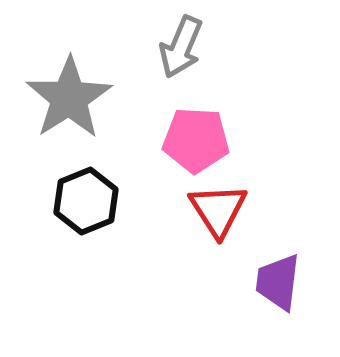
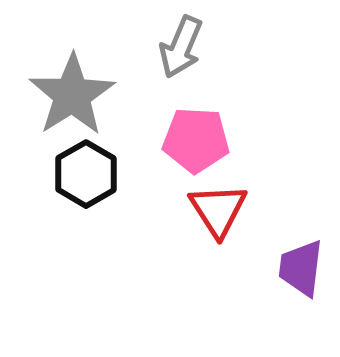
gray star: moved 3 px right, 3 px up
black hexagon: moved 27 px up; rotated 8 degrees counterclockwise
purple trapezoid: moved 23 px right, 14 px up
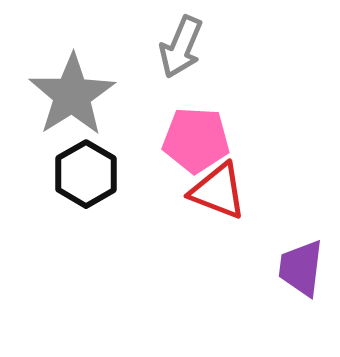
red triangle: moved 19 px up; rotated 36 degrees counterclockwise
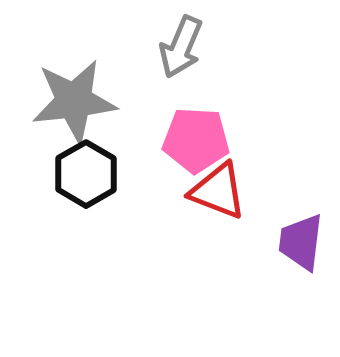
gray star: moved 2 px right, 6 px down; rotated 26 degrees clockwise
purple trapezoid: moved 26 px up
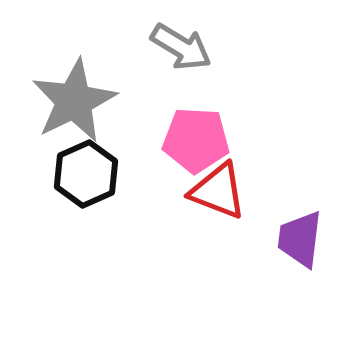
gray arrow: rotated 82 degrees counterclockwise
gray star: rotated 20 degrees counterclockwise
black hexagon: rotated 6 degrees clockwise
purple trapezoid: moved 1 px left, 3 px up
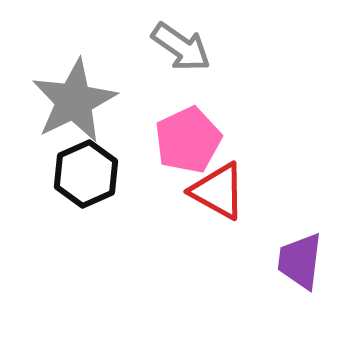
gray arrow: rotated 4 degrees clockwise
pink pentagon: moved 8 px left; rotated 28 degrees counterclockwise
red triangle: rotated 8 degrees clockwise
purple trapezoid: moved 22 px down
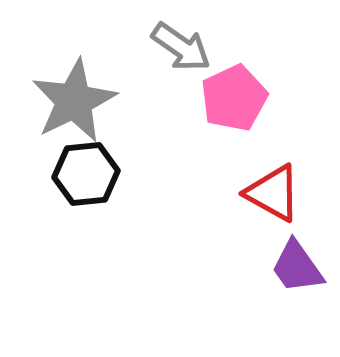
pink pentagon: moved 46 px right, 42 px up
black hexagon: rotated 18 degrees clockwise
red triangle: moved 55 px right, 2 px down
purple trapezoid: moved 3 px left, 6 px down; rotated 42 degrees counterclockwise
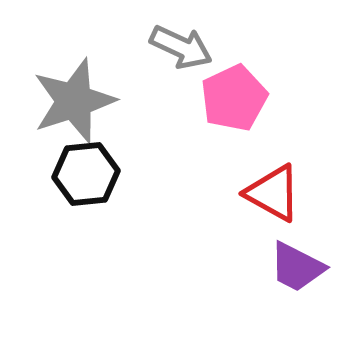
gray arrow: rotated 10 degrees counterclockwise
gray star: rotated 8 degrees clockwise
purple trapezoid: rotated 28 degrees counterclockwise
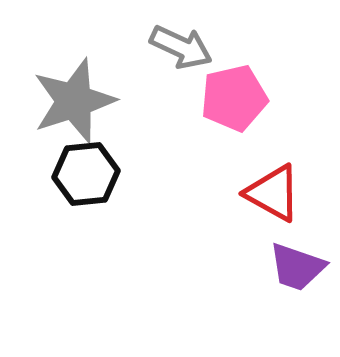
pink pentagon: rotated 12 degrees clockwise
purple trapezoid: rotated 8 degrees counterclockwise
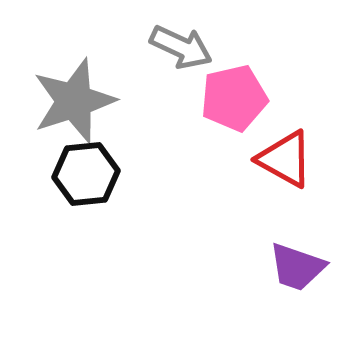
red triangle: moved 12 px right, 34 px up
